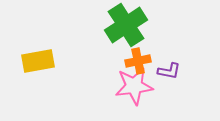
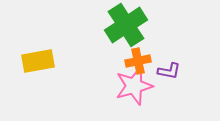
pink star: rotated 9 degrees counterclockwise
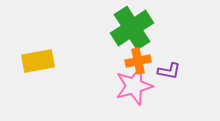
green cross: moved 6 px right, 3 px down
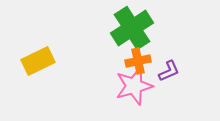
yellow rectangle: rotated 16 degrees counterclockwise
purple L-shape: rotated 35 degrees counterclockwise
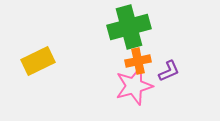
green cross: moved 3 px left, 1 px up; rotated 18 degrees clockwise
